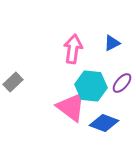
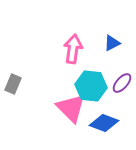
gray rectangle: moved 2 px down; rotated 24 degrees counterclockwise
pink triangle: moved 1 px down; rotated 8 degrees clockwise
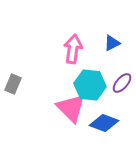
cyan hexagon: moved 1 px left, 1 px up
